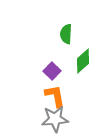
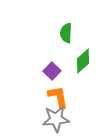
green semicircle: moved 1 px up
orange L-shape: moved 3 px right, 1 px down
gray star: moved 1 px right
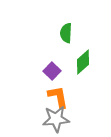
green diamond: moved 1 px down
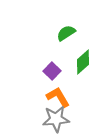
green semicircle: rotated 54 degrees clockwise
orange L-shape: rotated 20 degrees counterclockwise
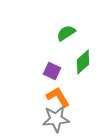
purple square: rotated 18 degrees counterclockwise
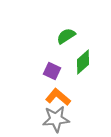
green semicircle: moved 3 px down
orange L-shape: rotated 20 degrees counterclockwise
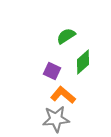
orange L-shape: moved 5 px right, 2 px up
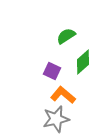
gray star: rotated 8 degrees counterclockwise
